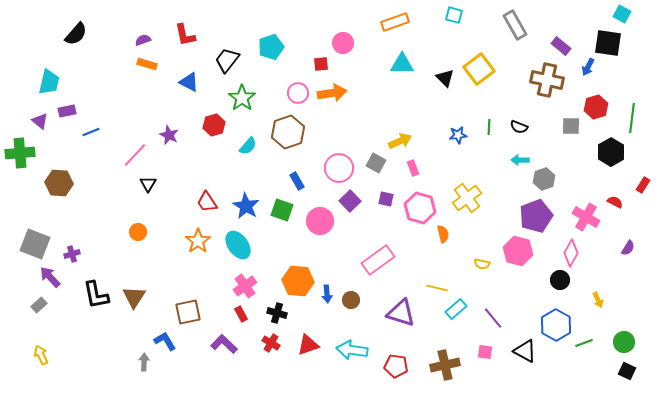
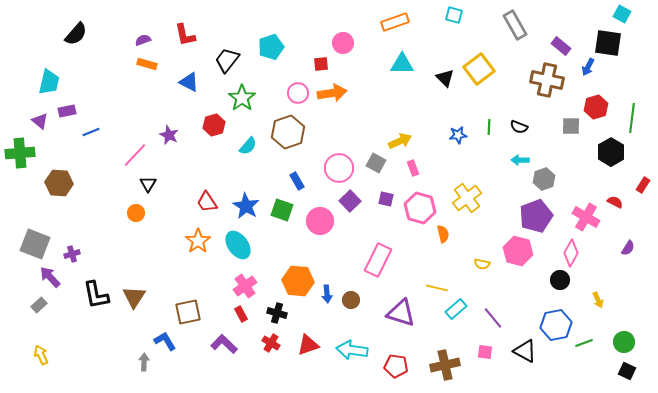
orange circle at (138, 232): moved 2 px left, 19 px up
pink rectangle at (378, 260): rotated 28 degrees counterclockwise
blue hexagon at (556, 325): rotated 20 degrees clockwise
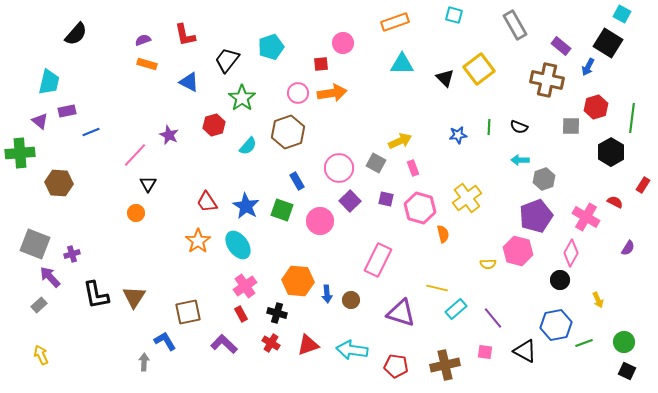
black square at (608, 43): rotated 24 degrees clockwise
yellow semicircle at (482, 264): moved 6 px right; rotated 14 degrees counterclockwise
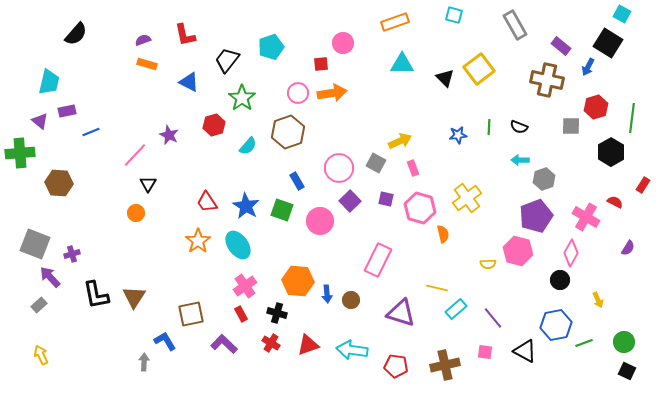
brown square at (188, 312): moved 3 px right, 2 px down
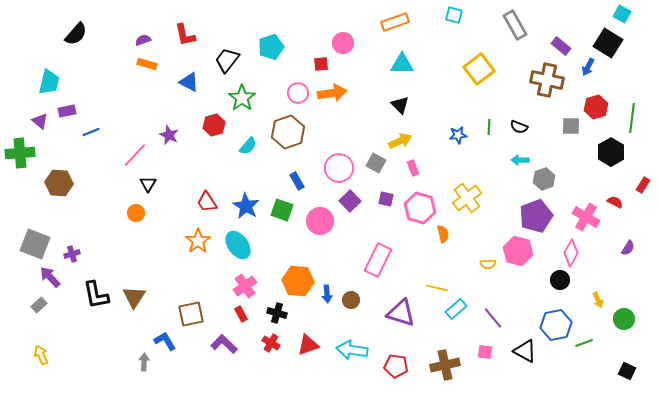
black triangle at (445, 78): moved 45 px left, 27 px down
green circle at (624, 342): moved 23 px up
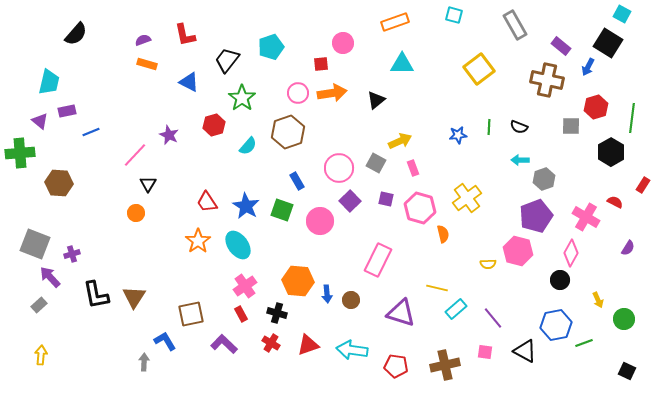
black triangle at (400, 105): moved 24 px left, 5 px up; rotated 36 degrees clockwise
yellow arrow at (41, 355): rotated 30 degrees clockwise
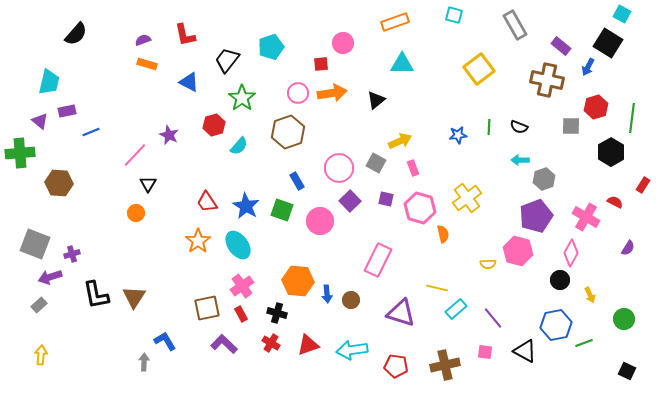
cyan semicircle at (248, 146): moved 9 px left
purple arrow at (50, 277): rotated 65 degrees counterclockwise
pink cross at (245, 286): moved 3 px left
yellow arrow at (598, 300): moved 8 px left, 5 px up
brown square at (191, 314): moved 16 px right, 6 px up
cyan arrow at (352, 350): rotated 16 degrees counterclockwise
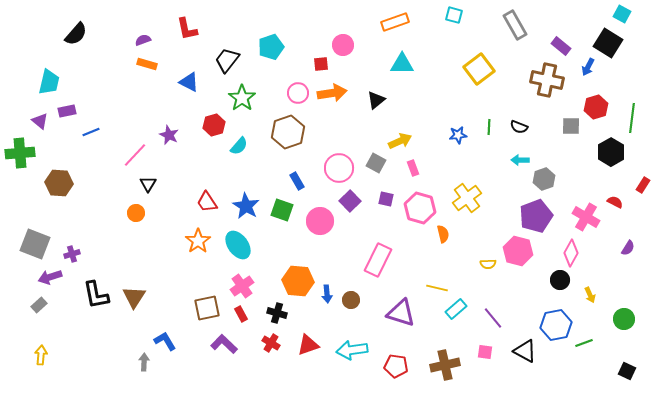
red L-shape at (185, 35): moved 2 px right, 6 px up
pink circle at (343, 43): moved 2 px down
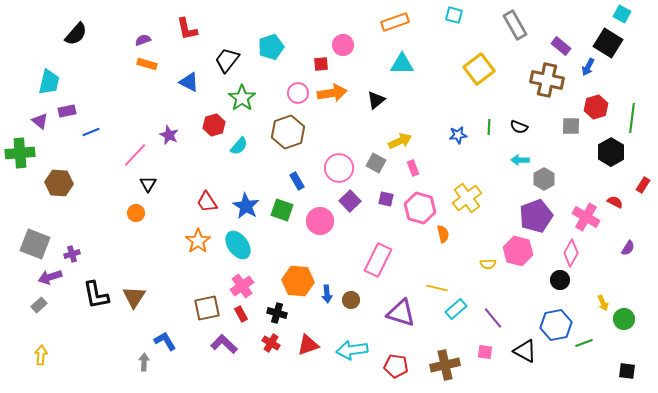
gray hexagon at (544, 179): rotated 10 degrees counterclockwise
yellow arrow at (590, 295): moved 13 px right, 8 px down
black square at (627, 371): rotated 18 degrees counterclockwise
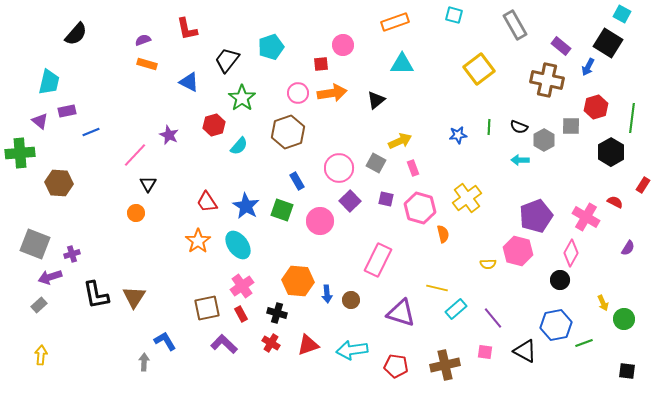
gray hexagon at (544, 179): moved 39 px up
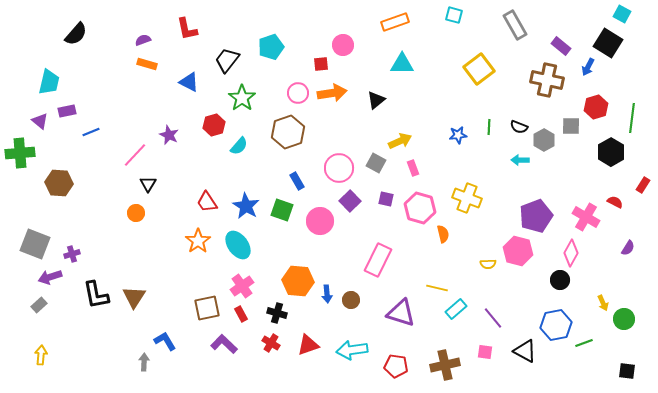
yellow cross at (467, 198): rotated 32 degrees counterclockwise
